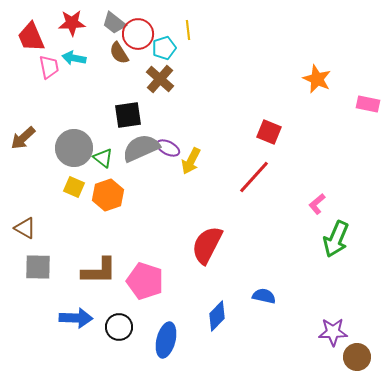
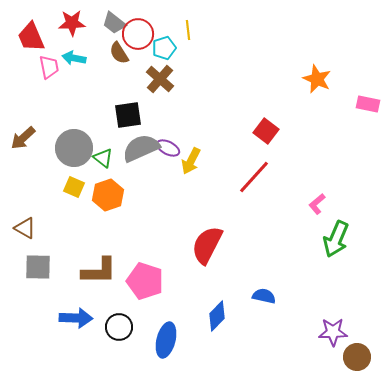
red square: moved 3 px left, 1 px up; rotated 15 degrees clockwise
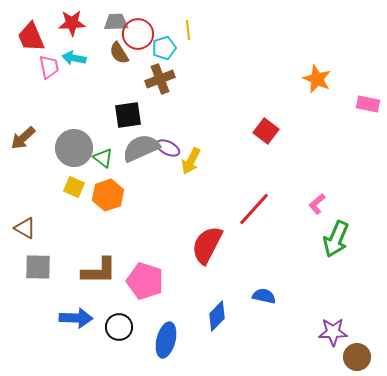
gray trapezoid: moved 2 px right, 1 px up; rotated 140 degrees clockwise
brown cross: rotated 28 degrees clockwise
red line: moved 32 px down
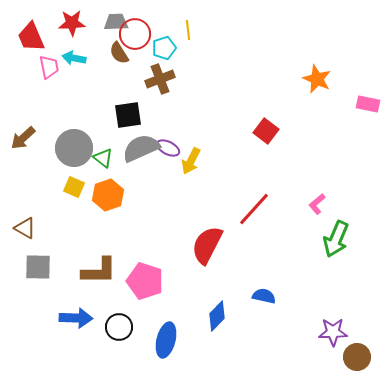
red circle: moved 3 px left
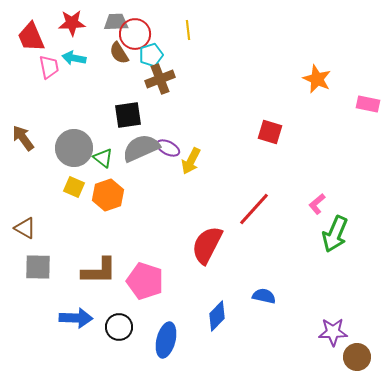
cyan pentagon: moved 13 px left, 7 px down
red square: moved 4 px right, 1 px down; rotated 20 degrees counterclockwise
brown arrow: rotated 96 degrees clockwise
green arrow: moved 1 px left, 5 px up
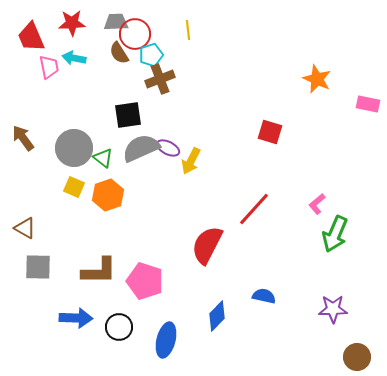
purple star: moved 23 px up
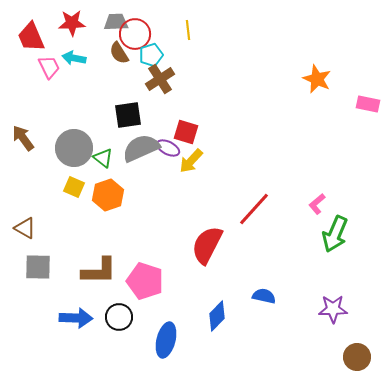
pink trapezoid: rotated 15 degrees counterclockwise
brown cross: rotated 12 degrees counterclockwise
red square: moved 84 px left
yellow arrow: rotated 16 degrees clockwise
black circle: moved 10 px up
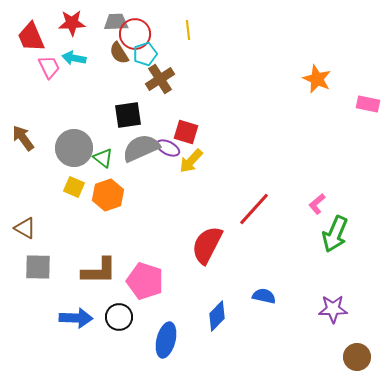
cyan pentagon: moved 6 px left, 1 px up
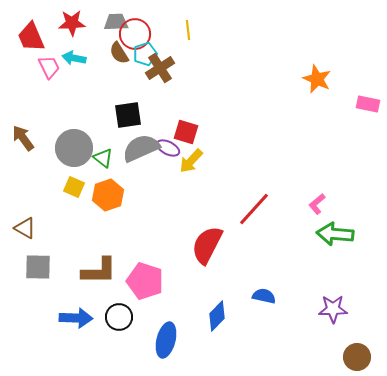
brown cross: moved 11 px up
green arrow: rotated 72 degrees clockwise
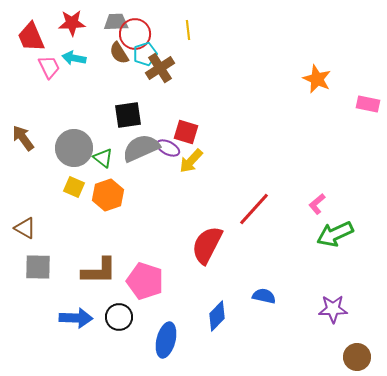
green arrow: rotated 30 degrees counterclockwise
